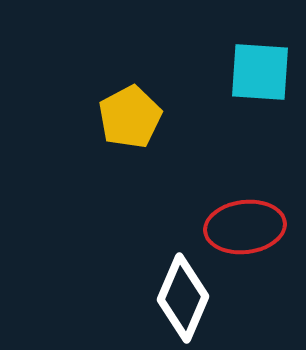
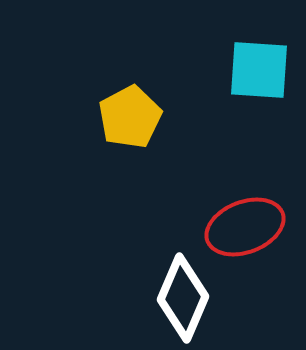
cyan square: moved 1 px left, 2 px up
red ellipse: rotated 14 degrees counterclockwise
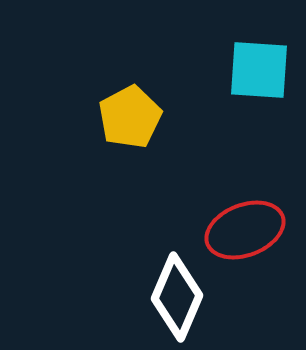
red ellipse: moved 3 px down
white diamond: moved 6 px left, 1 px up
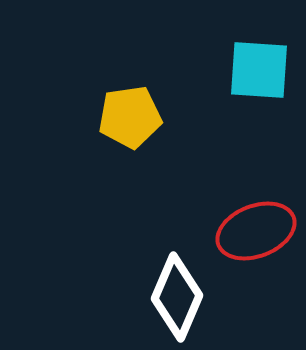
yellow pentagon: rotated 20 degrees clockwise
red ellipse: moved 11 px right, 1 px down
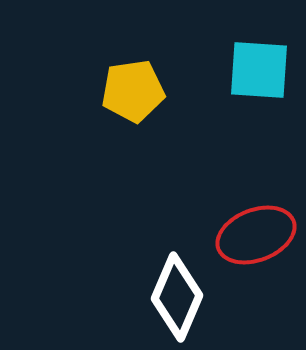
yellow pentagon: moved 3 px right, 26 px up
red ellipse: moved 4 px down
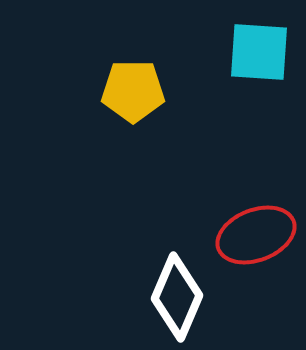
cyan square: moved 18 px up
yellow pentagon: rotated 8 degrees clockwise
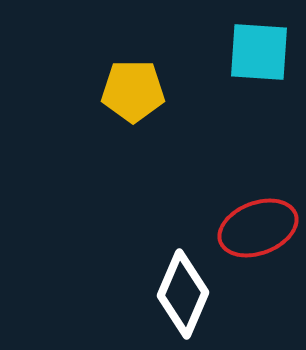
red ellipse: moved 2 px right, 7 px up
white diamond: moved 6 px right, 3 px up
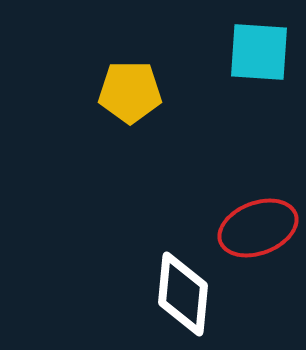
yellow pentagon: moved 3 px left, 1 px down
white diamond: rotated 18 degrees counterclockwise
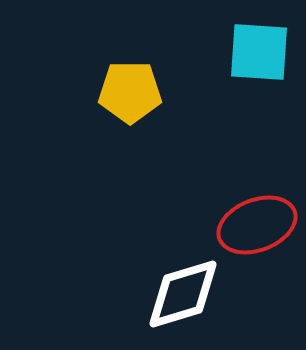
red ellipse: moved 1 px left, 3 px up
white diamond: rotated 68 degrees clockwise
